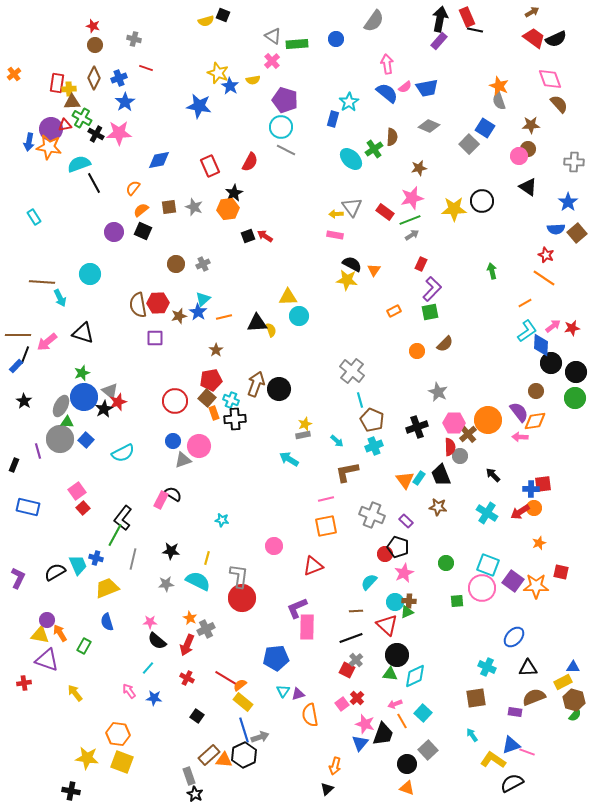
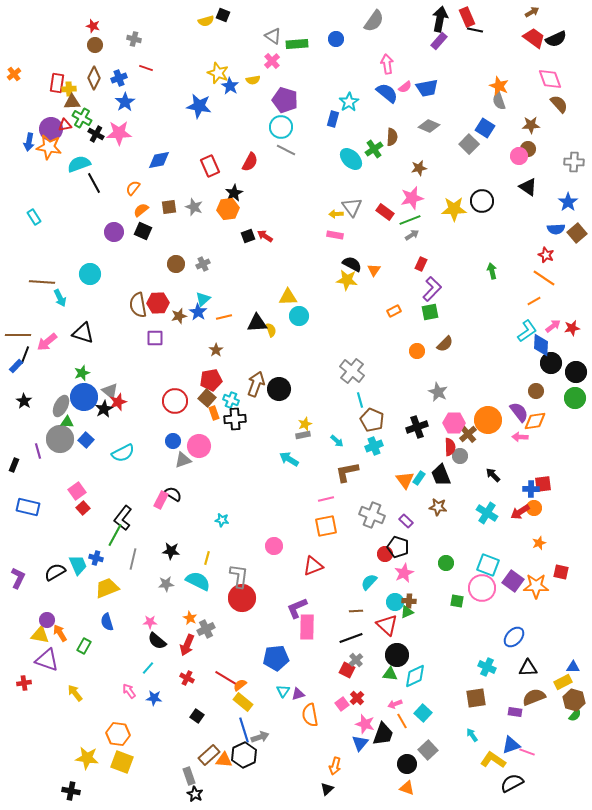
orange line at (525, 303): moved 9 px right, 2 px up
green square at (457, 601): rotated 16 degrees clockwise
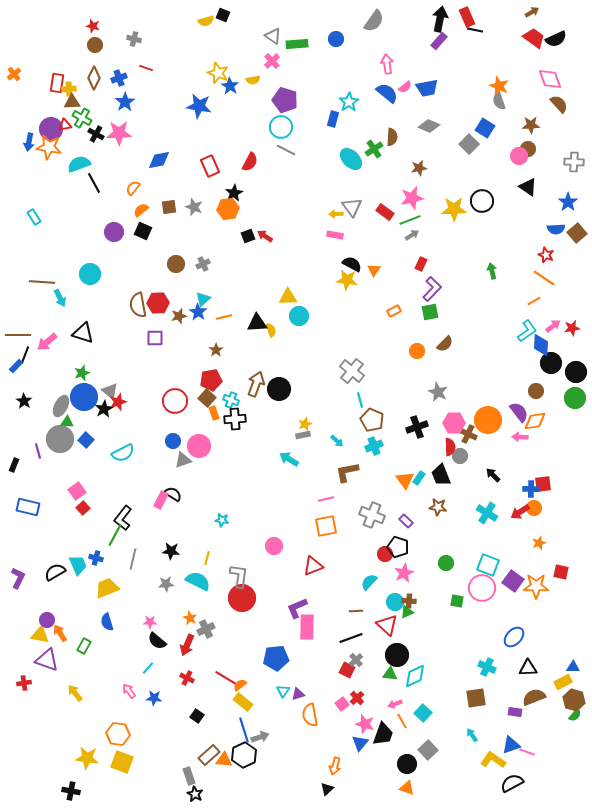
brown cross at (468, 434): rotated 24 degrees counterclockwise
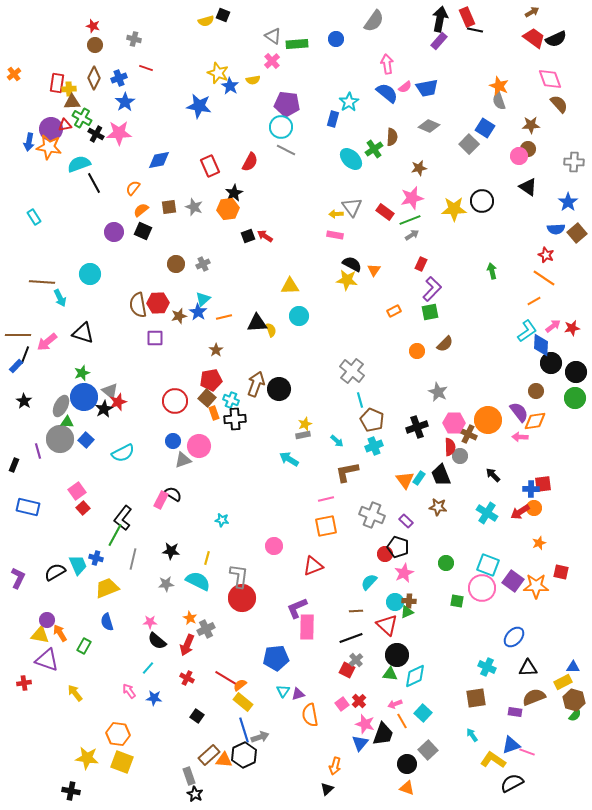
purple pentagon at (285, 100): moved 2 px right, 4 px down; rotated 10 degrees counterclockwise
yellow triangle at (288, 297): moved 2 px right, 11 px up
red cross at (357, 698): moved 2 px right, 3 px down
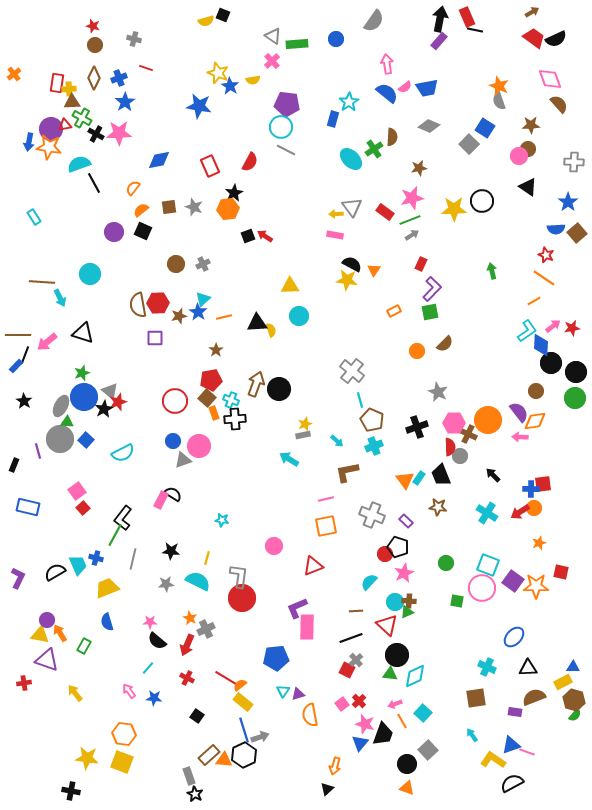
orange hexagon at (118, 734): moved 6 px right
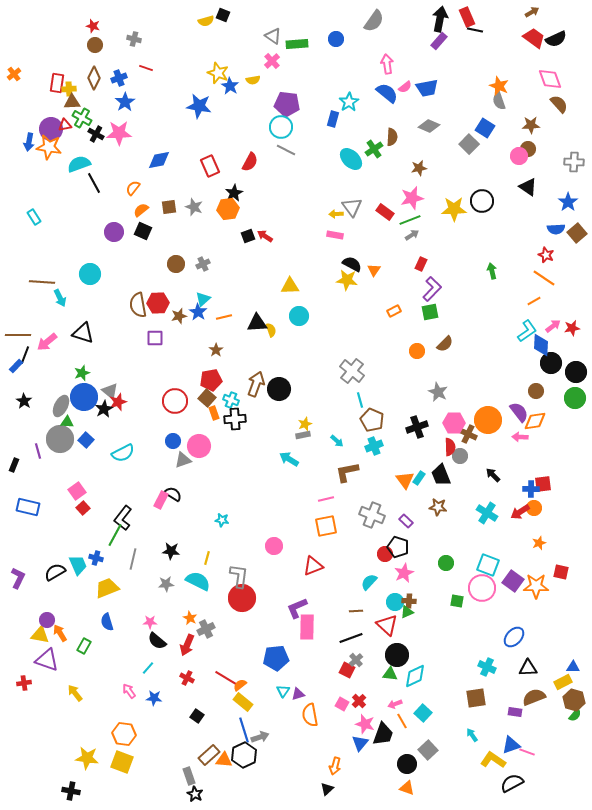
pink square at (342, 704): rotated 24 degrees counterclockwise
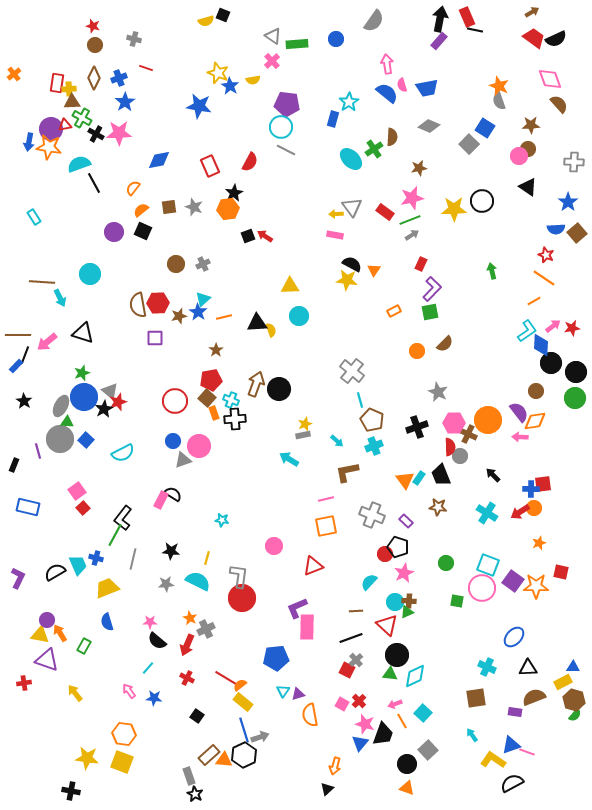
pink semicircle at (405, 87): moved 3 px left, 2 px up; rotated 112 degrees clockwise
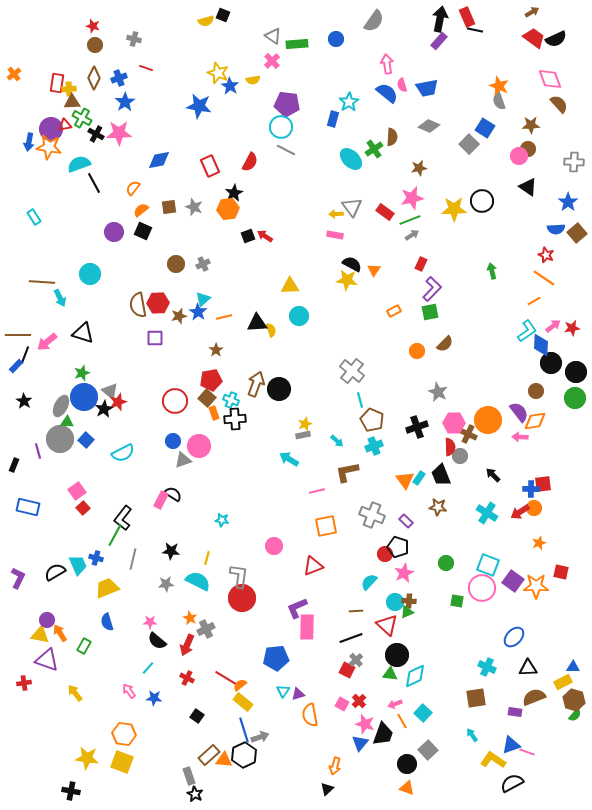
pink line at (326, 499): moved 9 px left, 8 px up
